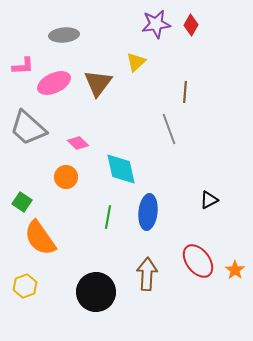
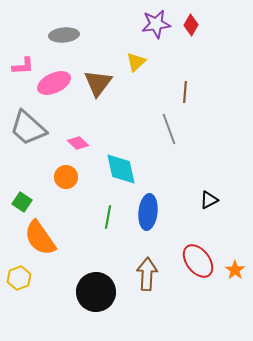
yellow hexagon: moved 6 px left, 8 px up
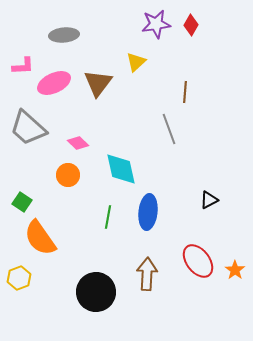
orange circle: moved 2 px right, 2 px up
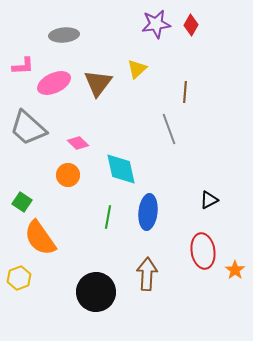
yellow triangle: moved 1 px right, 7 px down
red ellipse: moved 5 px right, 10 px up; rotated 28 degrees clockwise
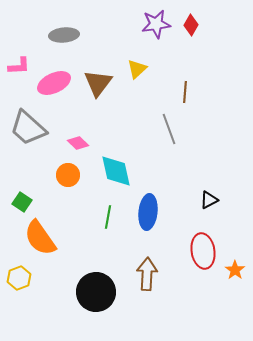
pink L-shape: moved 4 px left
cyan diamond: moved 5 px left, 2 px down
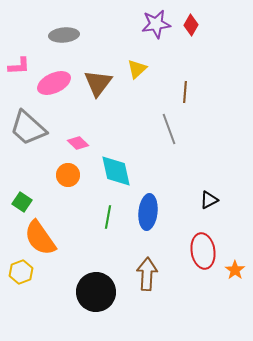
yellow hexagon: moved 2 px right, 6 px up
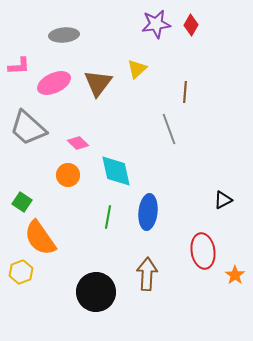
black triangle: moved 14 px right
orange star: moved 5 px down
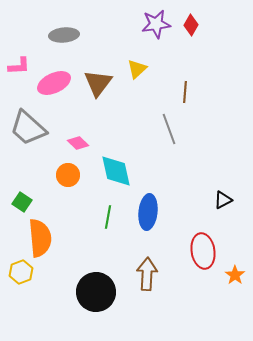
orange semicircle: rotated 150 degrees counterclockwise
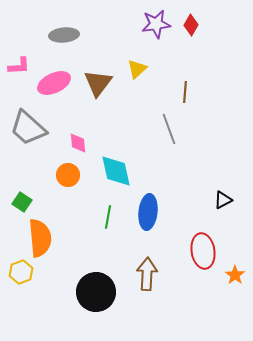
pink diamond: rotated 40 degrees clockwise
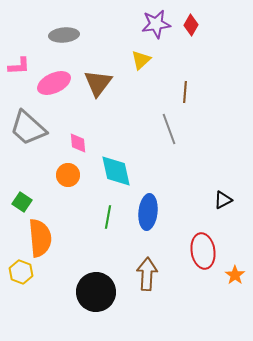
yellow triangle: moved 4 px right, 9 px up
yellow hexagon: rotated 20 degrees counterclockwise
